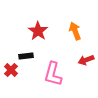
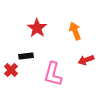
red star: moved 1 px left, 3 px up
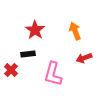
red star: moved 2 px left, 2 px down
black rectangle: moved 2 px right, 2 px up
red arrow: moved 2 px left, 2 px up
